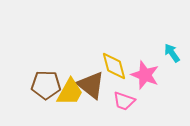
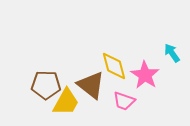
pink star: rotated 12 degrees clockwise
yellow trapezoid: moved 4 px left, 10 px down
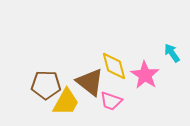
brown triangle: moved 1 px left, 3 px up
pink trapezoid: moved 13 px left
